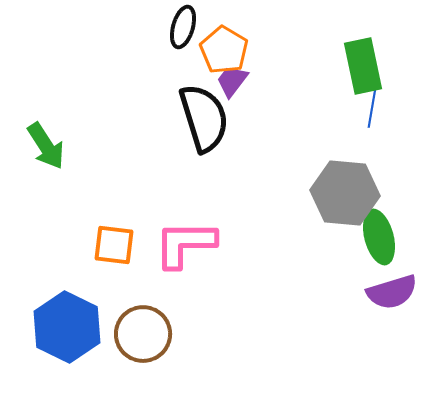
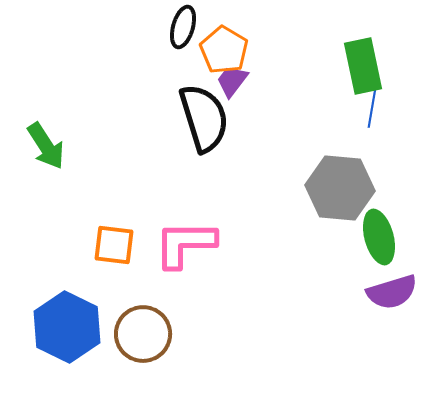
gray hexagon: moved 5 px left, 5 px up
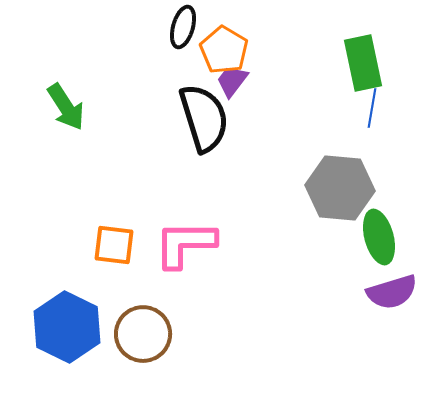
green rectangle: moved 3 px up
green arrow: moved 20 px right, 39 px up
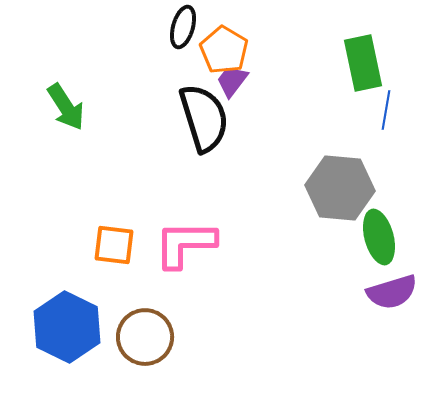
blue line: moved 14 px right, 2 px down
brown circle: moved 2 px right, 3 px down
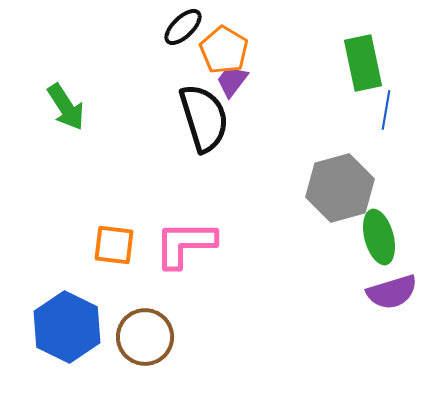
black ellipse: rotated 30 degrees clockwise
gray hexagon: rotated 20 degrees counterclockwise
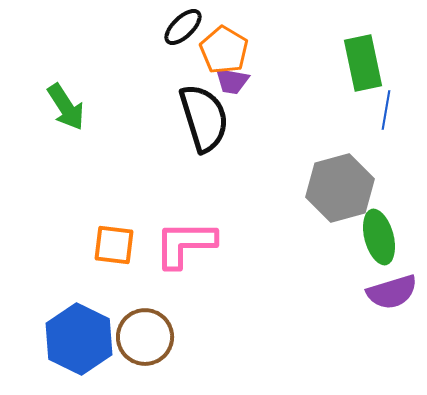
purple trapezoid: rotated 117 degrees counterclockwise
blue hexagon: moved 12 px right, 12 px down
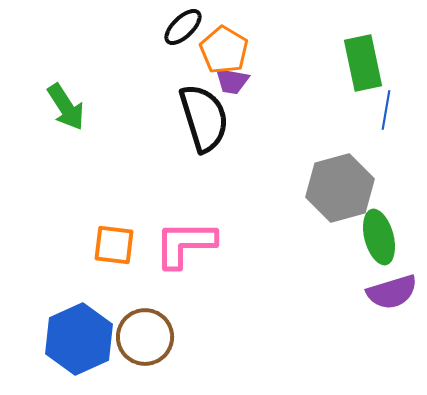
blue hexagon: rotated 10 degrees clockwise
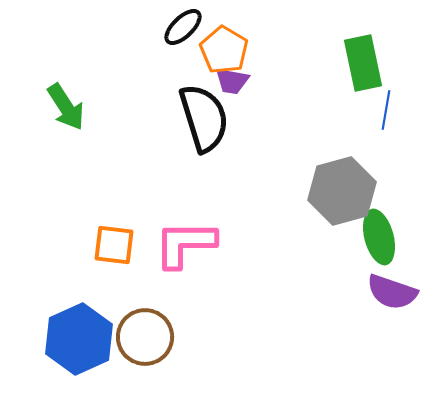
gray hexagon: moved 2 px right, 3 px down
purple semicircle: rotated 36 degrees clockwise
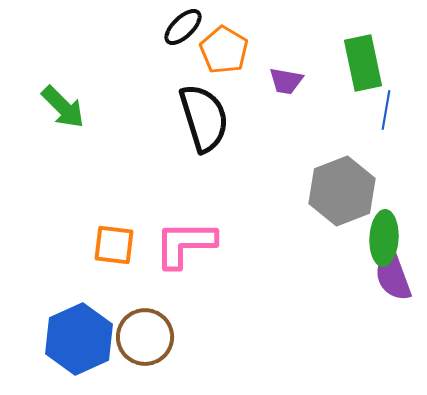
purple trapezoid: moved 54 px right
green arrow: moved 3 px left; rotated 12 degrees counterclockwise
gray hexagon: rotated 6 degrees counterclockwise
green ellipse: moved 5 px right, 1 px down; rotated 18 degrees clockwise
purple semicircle: moved 1 px right, 16 px up; rotated 51 degrees clockwise
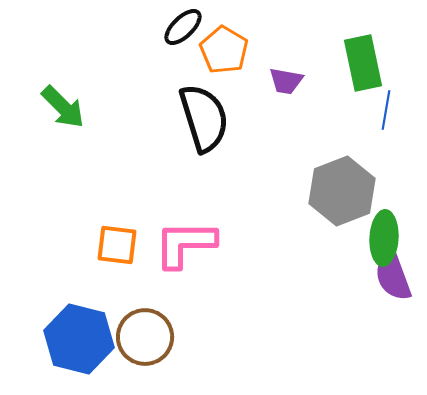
orange square: moved 3 px right
blue hexagon: rotated 22 degrees counterclockwise
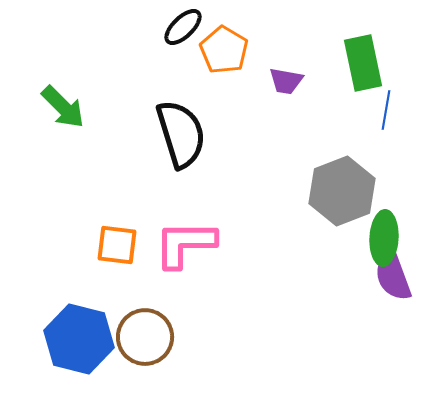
black semicircle: moved 23 px left, 16 px down
